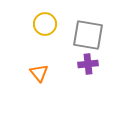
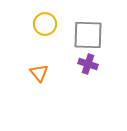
gray square: rotated 8 degrees counterclockwise
purple cross: rotated 24 degrees clockwise
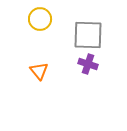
yellow circle: moved 5 px left, 5 px up
orange triangle: moved 2 px up
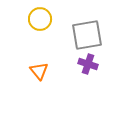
gray square: moved 1 px left; rotated 12 degrees counterclockwise
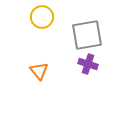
yellow circle: moved 2 px right, 2 px up
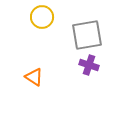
purple cross: moved 1 px right, 1 px down
orange triangle: moved 5 px left, 6 px down; rotated 18 degrees counterclockwise
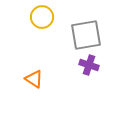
gray square: moved 1 px left
orange triangle: moved 2 px down
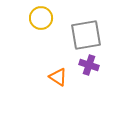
yellow circle: moved 1 px left, 1 px down
orange triangle: moved 24 px right, 2 px up
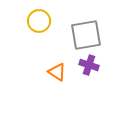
yellow circle: moved 2 px left, 3 px down
orange triangle: moved 1 px left, 5 px up
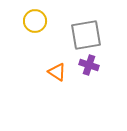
yellow circle: moved 4 px left
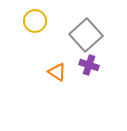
gray square: rotated 32 degrees counterclockwise
